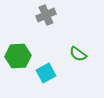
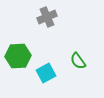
gray cross: moved 1 px right, 2 px down
green semicircle: moved 7 px down; rotated 18 degrees clockwise
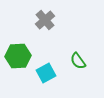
gray cross: moved 2 px left, 3 px down; rotated 18 degrees counterclockwise
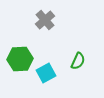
green hexagon: moved 2 px right, 3 px down
green semicircle: rotated 120 degrees counterclockwise
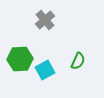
cyan square: moved 1 px left, 3 px up
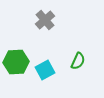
green hexagon: moved 4 px left, 3 px down
